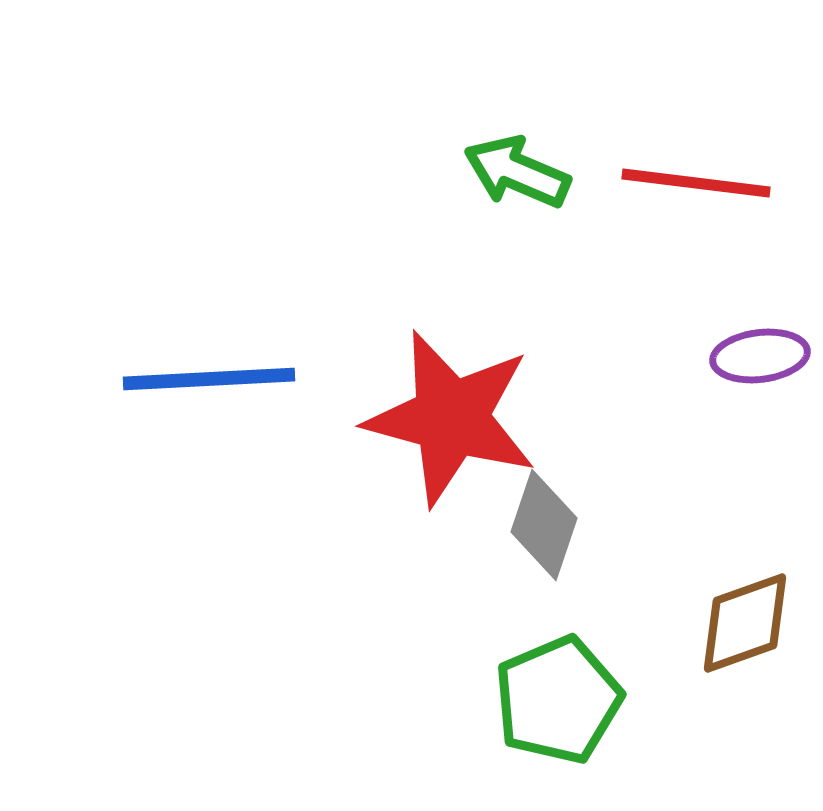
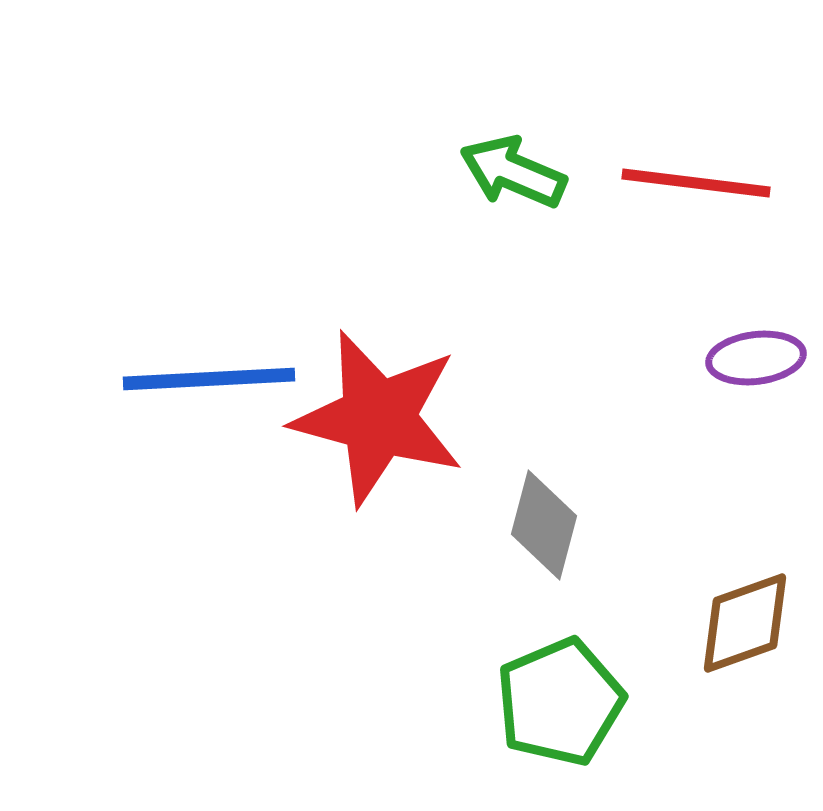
green arrow: moved 4 px left
purple ellipse: moved 4 px left, 2 px down
red star: moved 73 px left
gray diamond: rotated 4 degrees counterclockwise
green pentagon: moved 2 px right, 2 px down
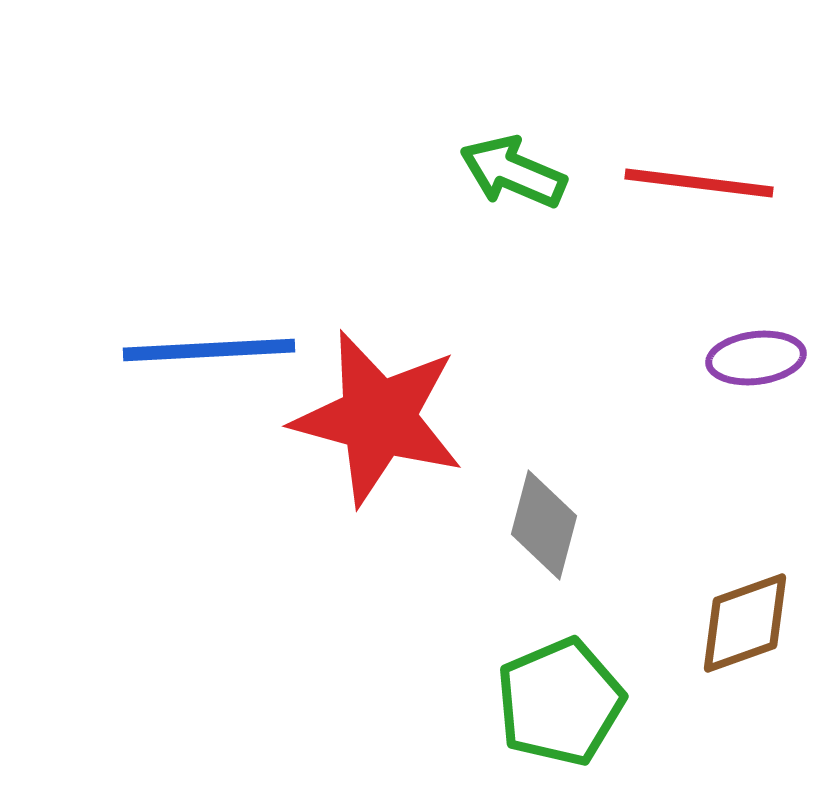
red line: moved 3 px right
blue line: moved 29 px up
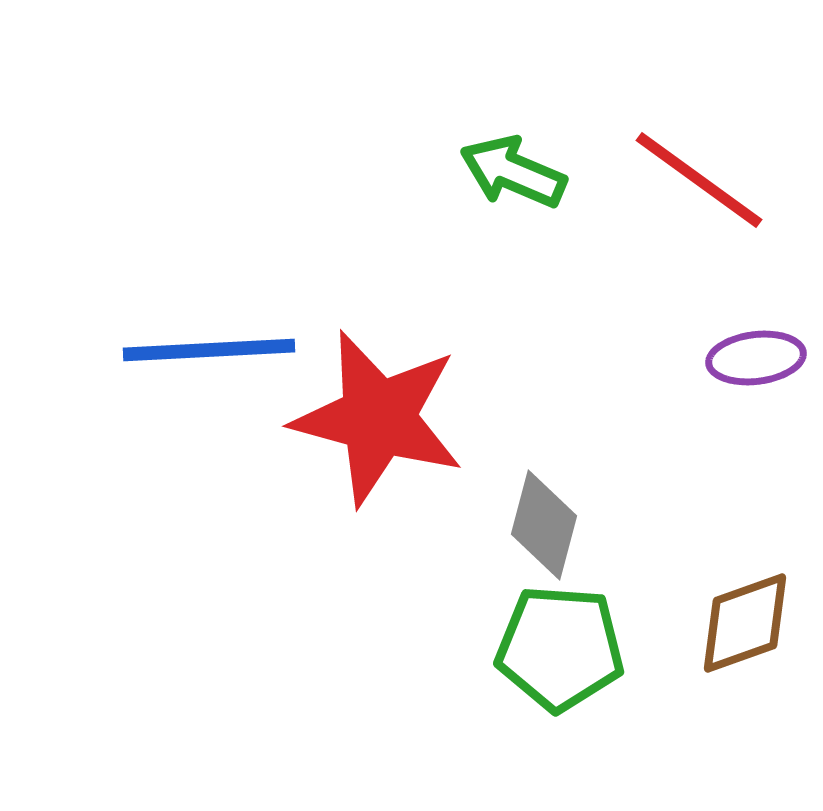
red line: moved 3 px up; rotated 29 degrees clockwise
green pentagon: moved 54 px up; rotated 27 degrees clockwise
